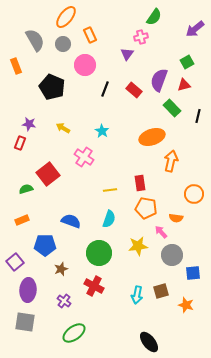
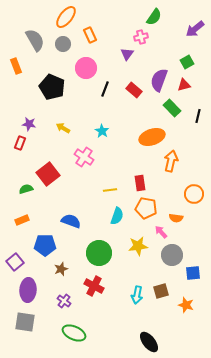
pink circle at (85, 65): moved 1 px right, 3 px down
cyan semicircle at (109, 219): moved 8 px right, 3 px up
green ellipse at (74, 333): rotated 60 degrees clockwise
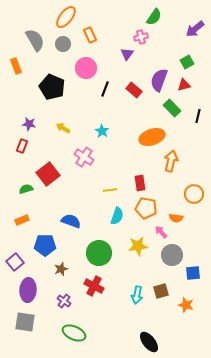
red rectangle at (20, 143): moved 2 px right, 3 px down
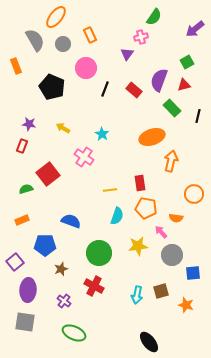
orange ellipse at (66, 17): moved 10 px left
cyan star at (102, 131): moved 3 px down
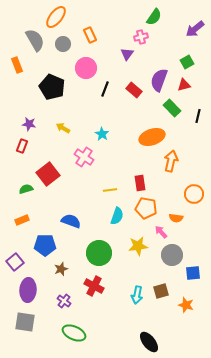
orange rectangle at (16, 66): moved 1 px right, 1 px up
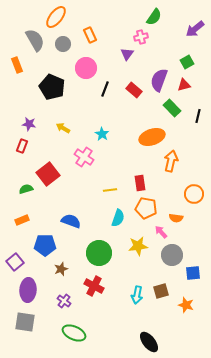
cyan semicircle at (117, 216): moved 1 px right, 2 px down
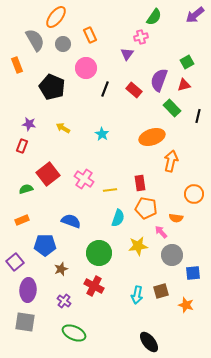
purple arrow at (195, 29): moved 14 px up
pink cross at (84, 157): moved 22 px down
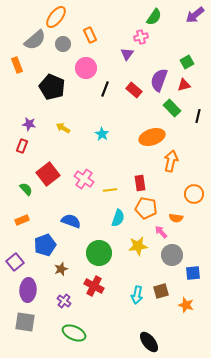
gray semicircle at (35, 40): rotated 80 degrees clockwise
green semicircle at (26, 189): rotated 64 degrees clockwise
blue pentagon at (45, 245): rotated 20 degrees counterclockwise
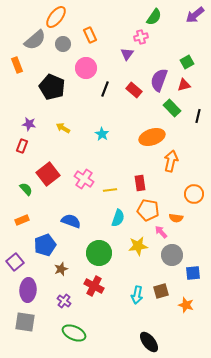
orange pentagon at (146, 208): moved 2 px right, 2 px down
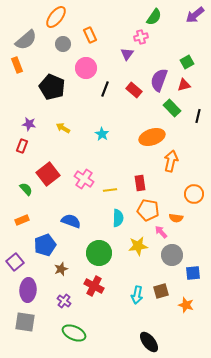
gray semicircle at (35, 40): moved 9 px left
cyan semicircle at (118, 218): rotated 18 degrees counterclockwise
